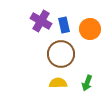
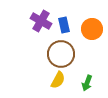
orange circle: moved 2 px right
yellow semicircle: moved 3 px up; rotated 120 degrees clockwise
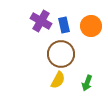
orange circle: moved 1 px left, 3 px up
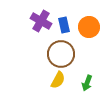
orange circle: moved 2 px left, 1 px down
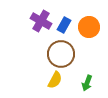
blue rectangle: rotated 42 degrees clockwise
yellow semicircle: moved 3 px left
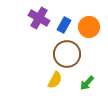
purple cross: moved 2 px left, 3 px up
brown circle: moved 6 px right
green arrow: rotated 21 degrees clockwise
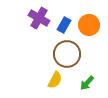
orange circle: moved 2 px up
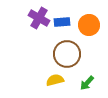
blue rectangle: moved 2 px left, 3 px up; rotated 56 degrees clockwise
yellow semicircle: rotated 132 degrees counterclockwise
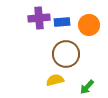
purple cross: rotated 35 degrees counterclockwise
brown circle: moved 1 px left
green arrow: moved 4 px down
